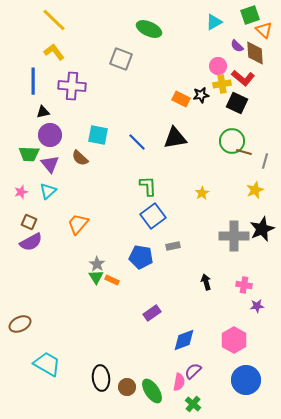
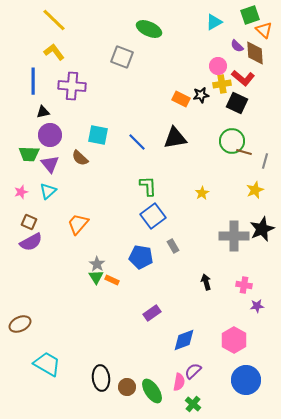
gray square at (121, 59): moved 1 px right, 2 px up
gray rectangle at (173, 246): rotated 72 degrees clockwise
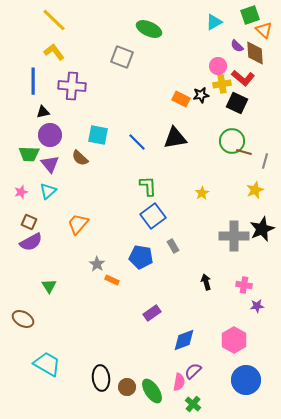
green triangle at (96, 277): moved 47 px left, 9 px down
brown ellipse at (20, 324): moved 3 px right, 5 px up; rotated 55 degrees clockwise
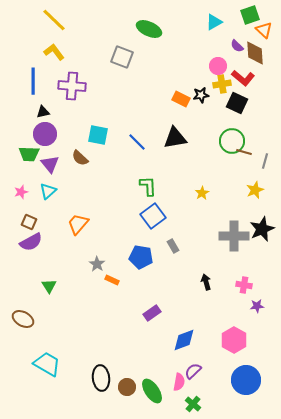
purple circle at (50, 135): moved 5 px left, 1 px up
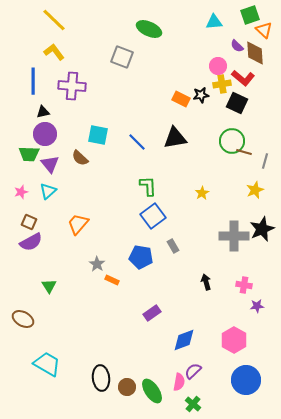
cyan triangle at (214, 22): rotated 24 degrees clockwise
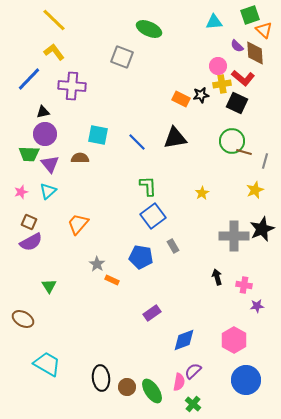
blue line at (33, 81): moved 4 px left, 2 px up; rotated 44 degrees clockwise
brown semicircle at (80, 158): rotated 138 degrees clockwise
black arrow at (206, 282): moved 11 px right, 5 px up
